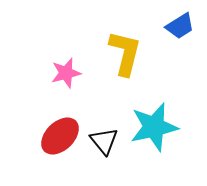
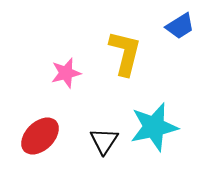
red ellipse: moved 20 px left
black triangle: rotated 12 degrees clockwise
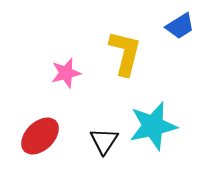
cyan star: moved 1 px left, 1 px up
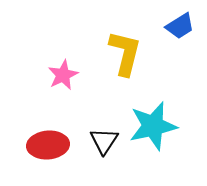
pink star: moved 3 px left, 2 px down; rotated 12 degrees counterclockwise
red ellipse: moved 8 px right, 9 px down; rotated 39 degrees clockwise
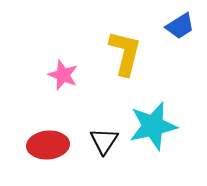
pink star: rotated 24 degrees counterclockwise
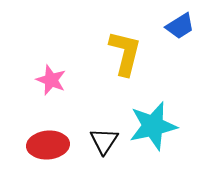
pink star: moved 12 px left, 5 px down
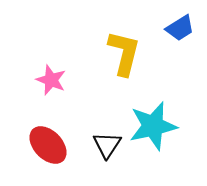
blue trapezoid: moved 2 px down
yellow L-shape: moved 1 px left
black triangle: moved 3 px right, 4 px down
red ellipse: rotated 51 degrees clockwise
